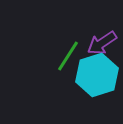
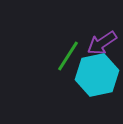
cyan hexagon: rotated 6 degrees clockwise
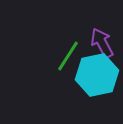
purple arrow: rotated 96 degrees clockwise
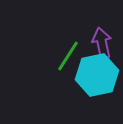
purple arrow: rotated 16 degrees clockwise
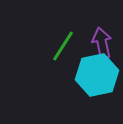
green line: moved 5 px left, 10 px up
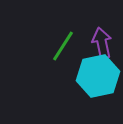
cyan hexagon: moved 1 px right, 1 px down
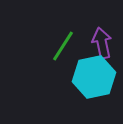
cyan hexagon: moved 4 px left, 1 px down
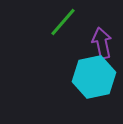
green line: moved 24 px up; rotated 8 degrees clockwise
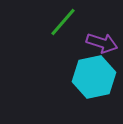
purple arrow: rotated 120 degrees clockwise
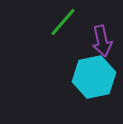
purple arrow: moved 2 px up; rotated 60 degrees clockwise
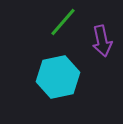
cyan hexagon: moved 36 px left
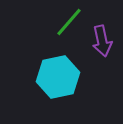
green line: moved 6 px right
